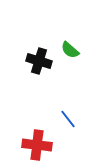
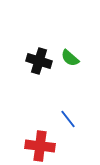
green semicircle: moved 8 px down
red cross: moved 3 px right, 1 px down
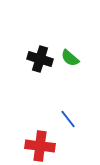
black cross: moved 1 px right, 2 px up
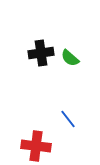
black cross: moved 1 px right, 6 px up; rotated 25 degrees counterclockwise
red cross: moved 4 px left
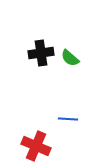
blue line: rotated 48 degrees counterclockwise
red cross: rotated 16 degrees clockwise
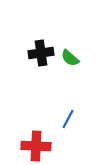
blue line: rotated 66 degrees counterclockwise
red cross: rotated 20 degrees counterclockwise
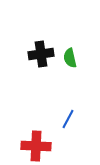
black cross: moved 1 px down
green semicircle: rotated 36 degrees clockwise
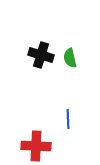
black cross: moved 1 px down; rotated 25 degrees clockwise
blue line: rotated 30 degrees counterclockwise
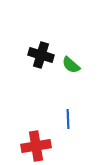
green semicircle: moved 1 px right, 7 px down; rotated 36 degrees counterclockwise
red cross: rotated 12 degrees counterclockwise
